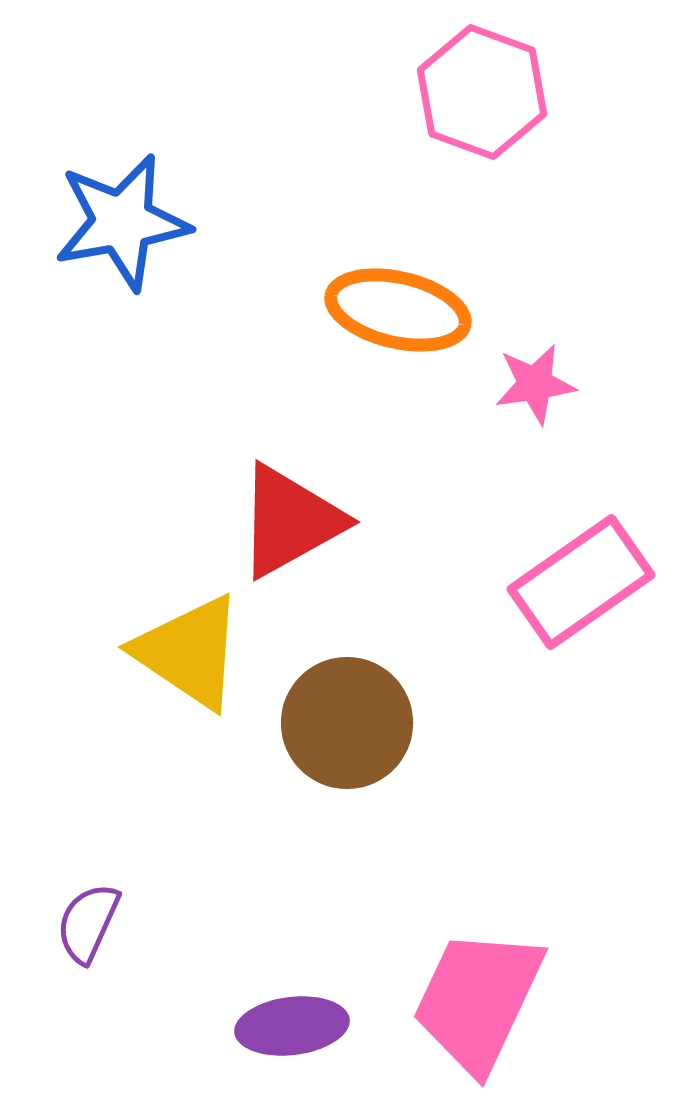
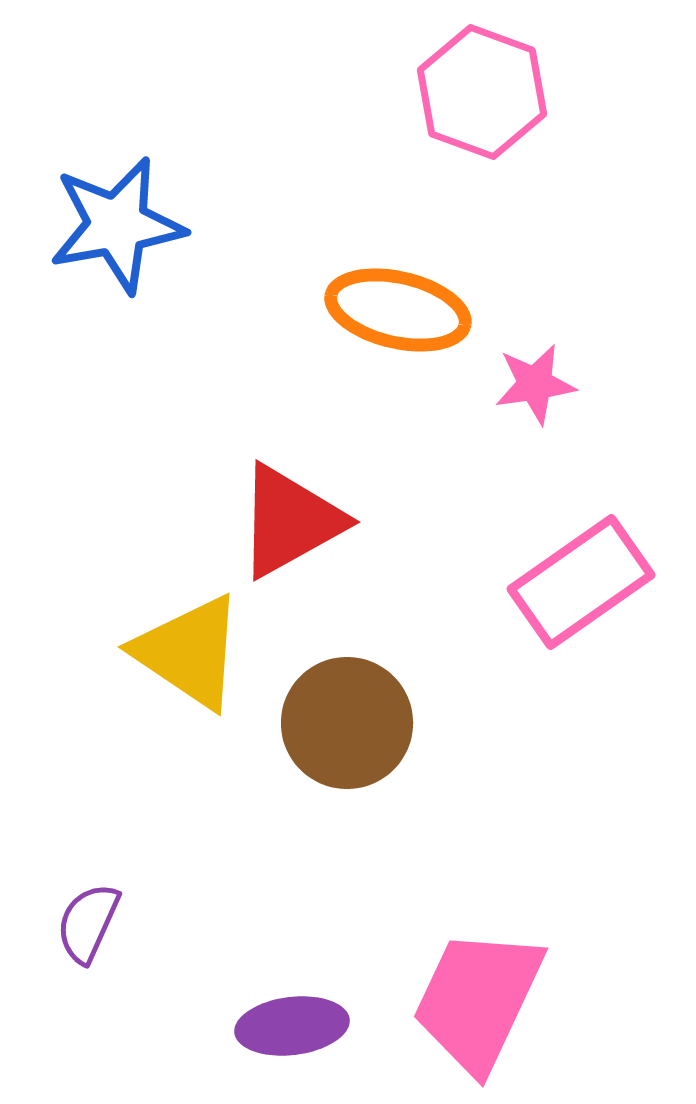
blue star: moved 5 px left, 3 px down
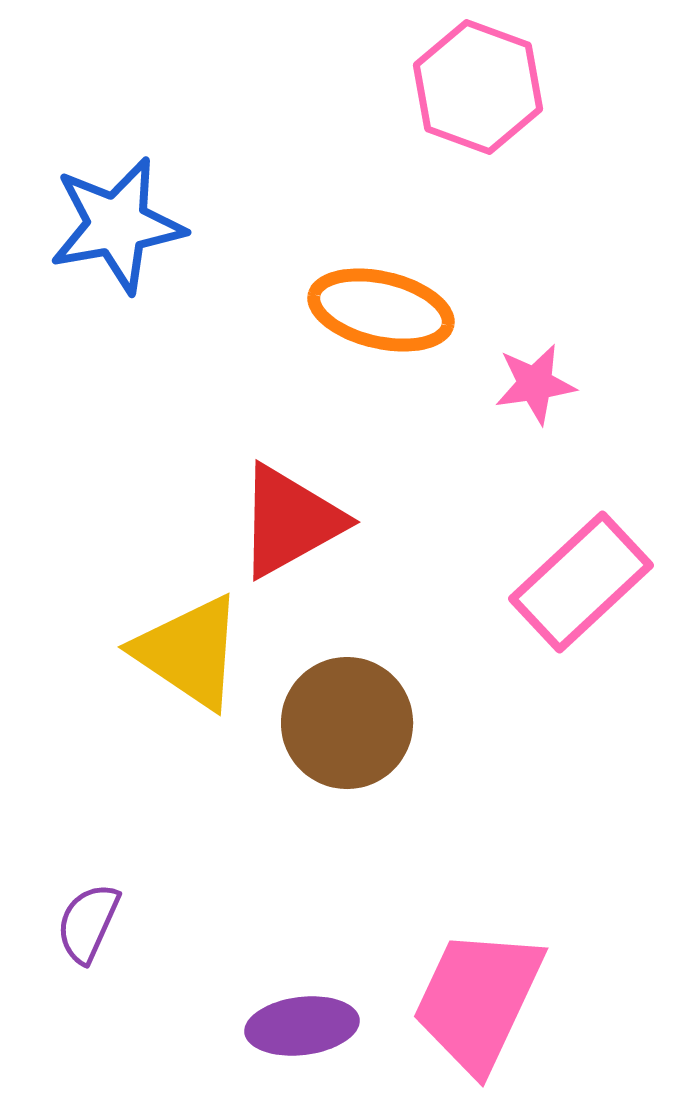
pink hexagon: moved 4 px left, 5 px up
orange ellipse: moved 17 px left
pink rectangle: rotated 8 degrees counterclockwise
purple ellipse: moved 10 px right
